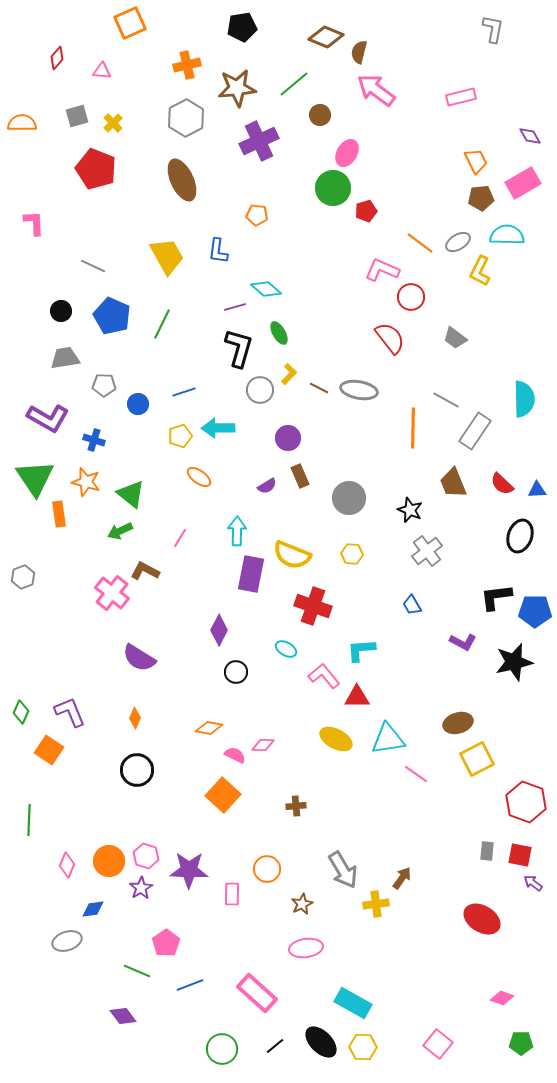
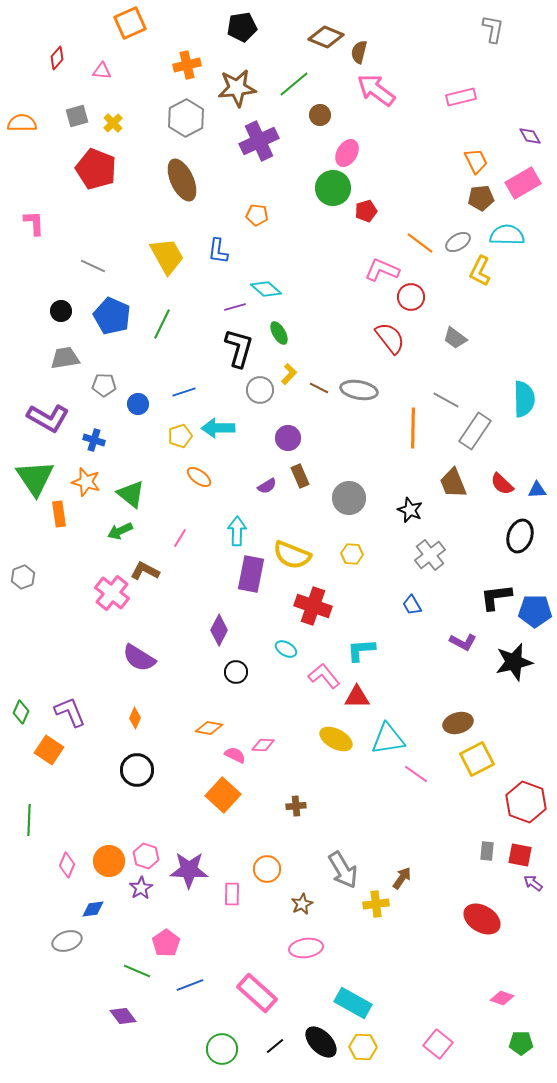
gray cross at (427, 551): moved 3 px right, 4 px down
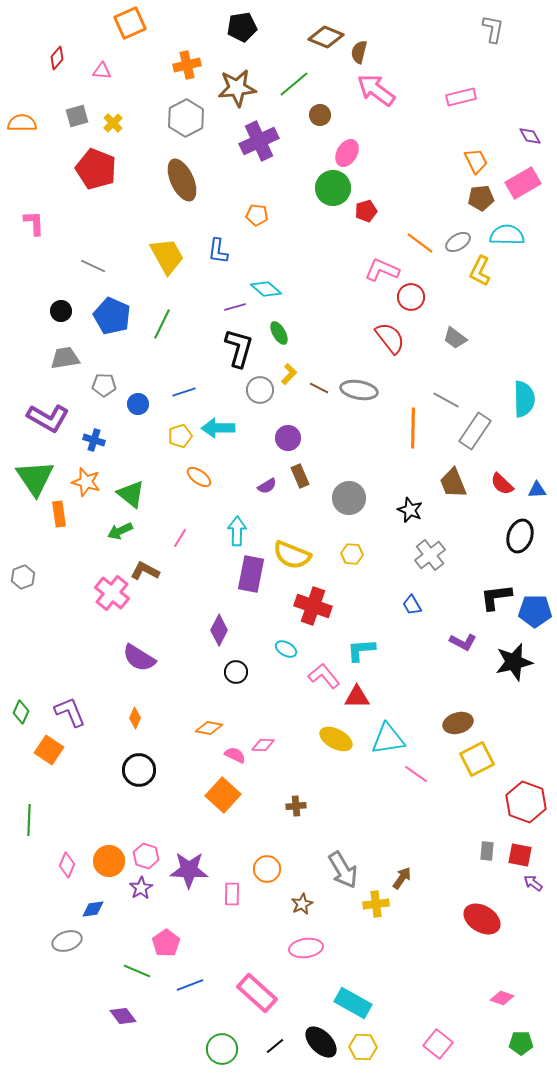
black circle at (137, 770): moved 2 px right
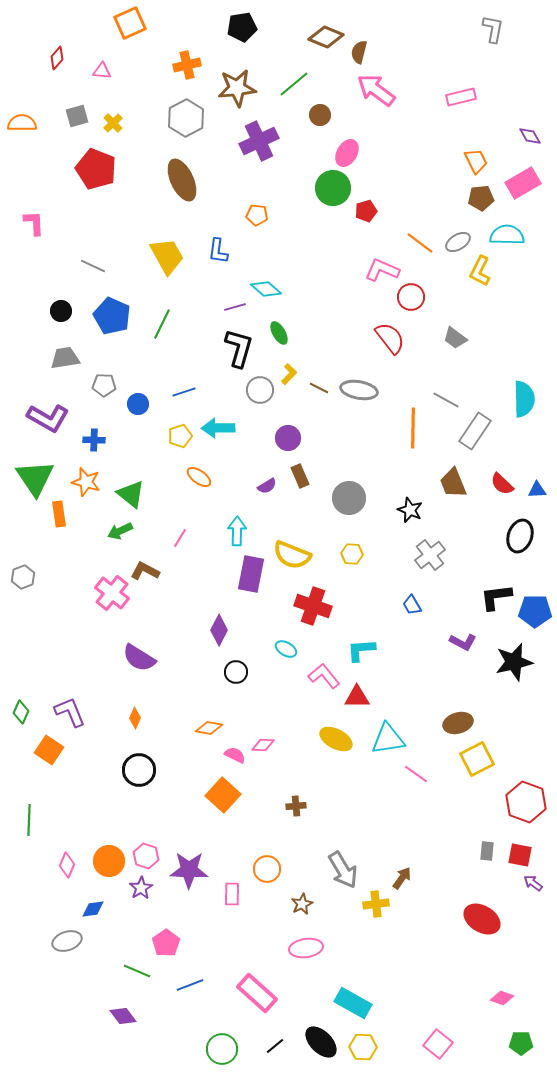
blue cross at (94, 440): rotated 15 degrees counterclockwise
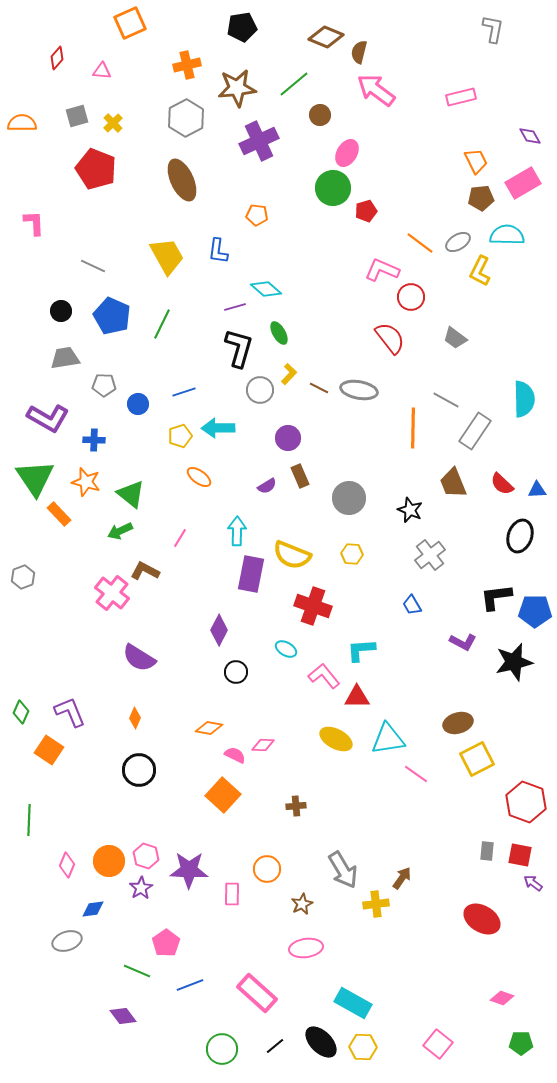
orange rectangle at (59, 514): rotated 35 degrees counterclockwise
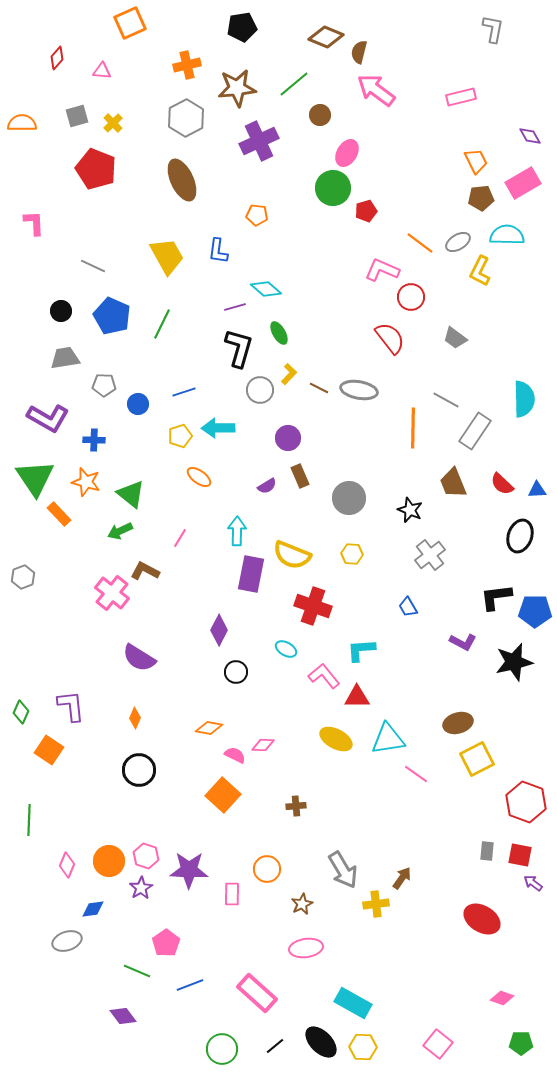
blue trapezoid at (412, 605): moved 4 px left, 2 px down
purple L-shape at (70, 712): moved 1 px right, 6 px up; rotated 16 degrees clockwise
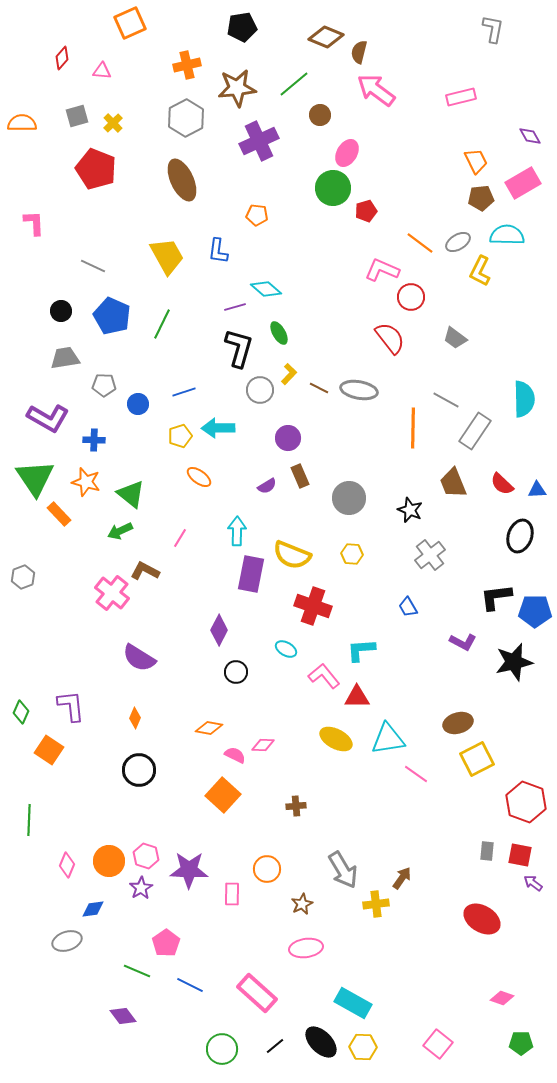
red diamond at (57, 58): moved 5 px right
blue line at (190, 985): rotated 48 degrees clockwise
